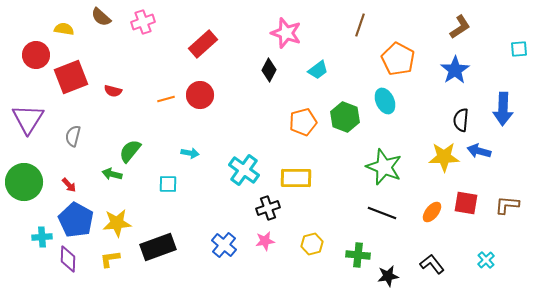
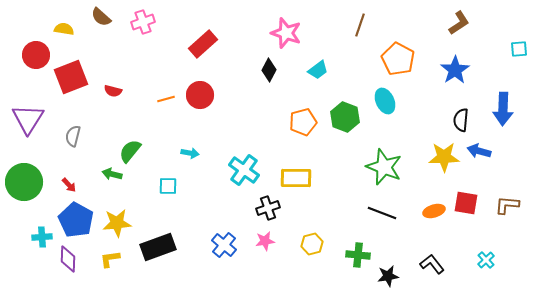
brown L-shape at (460, 27): moved 1 px left, 4 px up
cyan square at (168, 184): moved 2 px down
orange ellipse at (432, 212): moved 2 px right, 1 px up; rotated 35 degrees clockwise
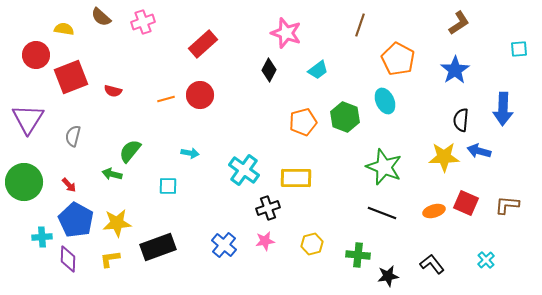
red square at (466, 203): rotated 15 degrees clockwise
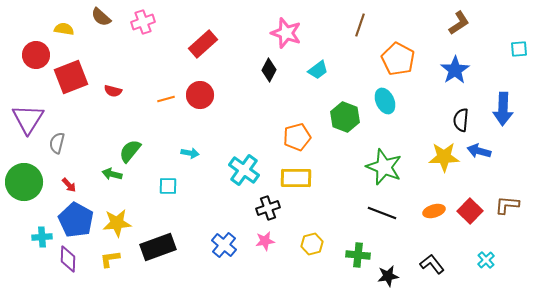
orange pentagon at (303, 122): moved 6 px left, 15 px down
gray semicircle at (73, 136): moved 16 px left, 7 px down
red square at (466, 203): moved 4 px right, 8 px down; rotated 20 degrees clockwise
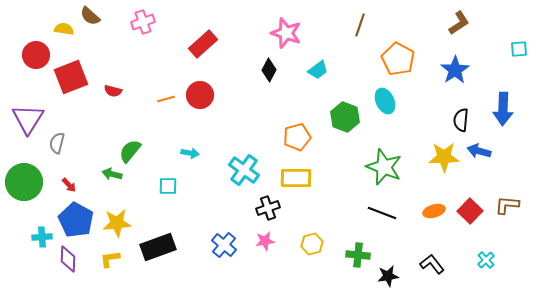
brown semicircle at (101, 17): moved 11 px left, 1 px up
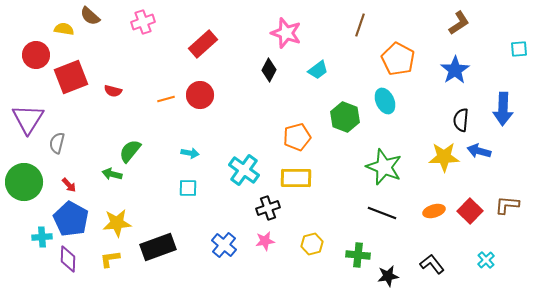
cyan square at (168, 186): moved 20 px right, 2 px down
blue pentagon at (76, 220): moved 5 px left, 1 px up
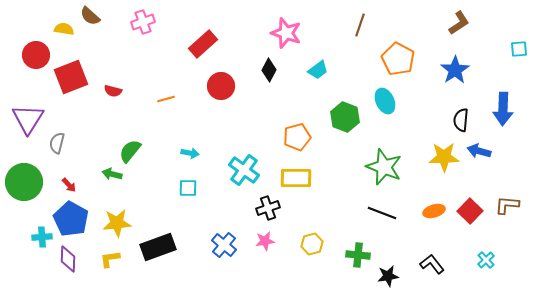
red circle at (200, 95): moved 21 px right, 9 px up
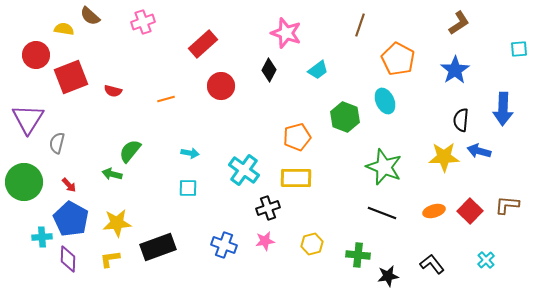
blue cross at (224, 245): rotated 20 degrees counterclockwise
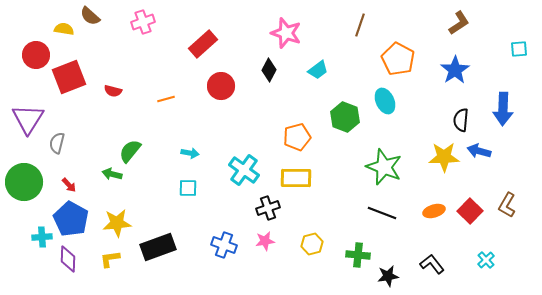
red square at (71, 77): moved 2 px left
brown L-shape at (507, 205): rotated 65 degrees counterclockwise
